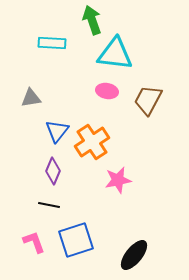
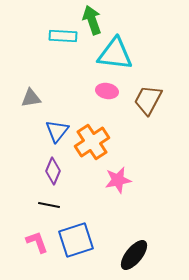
cyan rectangle: moved 11 px right, 7 px up
pink L-shape: moved 3 px right
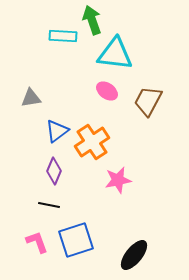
pink ellipse: rotated 25 degrees clockwise
brown trapezoid: moved 1 px down
blue triangle: rotated 15 degrees clockwise
purple diamond: moved 1 px right
